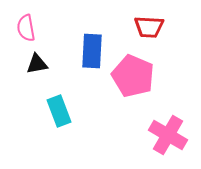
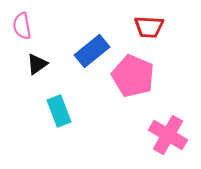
pink semicircle: moved 4 px left, 2 px up
blue rectangle: rotated 48 degrees clockwise
black triangle: rotated 25 degrees counterclockwise
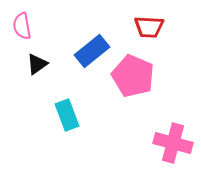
cyan rectangle: moved 8 px right, 4 px down
pink cross: moved 5 px right, 8 px down; rotated 15 degrees counterclockwise
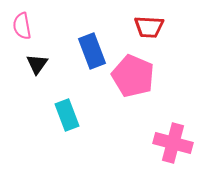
blue rectangle: rotated 72 degrees counterclockwise
black triangle: rotated 20 degrees counterclockwise
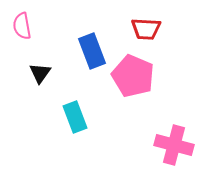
red trapezoid: moved 3 px left, 2 px down
black triangle: moved 3 px right, 9 px down
cyan rectangle: moved 8 px right, 2 px down
pink cross: moved 1 px right, 2 px down
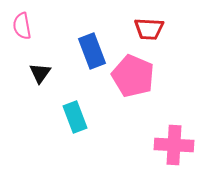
red trapezoid: moved 3 px right
pink cross: rotated 12 degrees counterclockwise
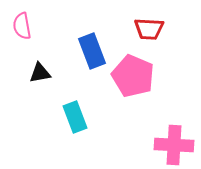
black triangle: rotated 45 degrees clockwise
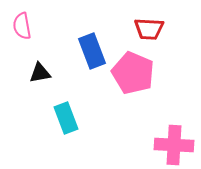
pink pentagon: moved 3 px up
cyan rectangle: moved 9 px left, 1 px down
